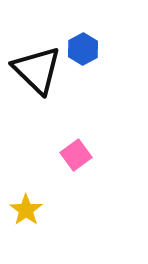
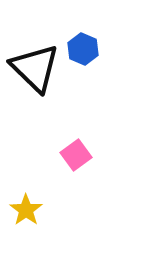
blue hexagon: rotated 8 degrees counterclockwise
black triangle: moved 2 px left, 2 px up
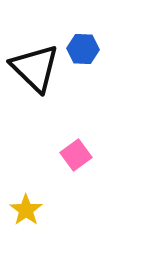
blue hexagon: rotated 20 degrees counterclockwise
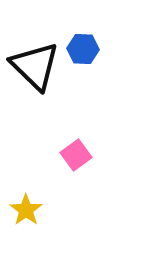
black triangle: moved 2 px up
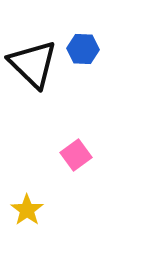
black triangle: moved 2 px left, 2 px up
yellow star: moved 1 px right
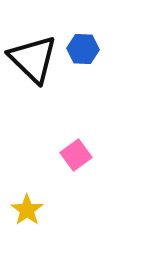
black triangle: moved 5 px up
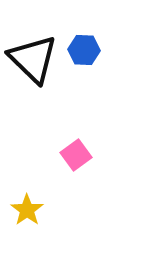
blue hexagon: moved 1 px right, 1 px down
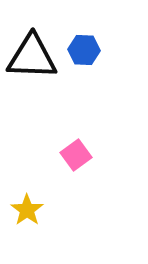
black triangle: moved 1 px left, 2 px up; rotated 42 degrees counterclockwise
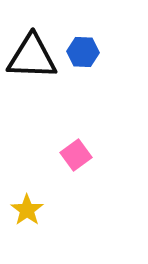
blue hexagon: moved 1 px left, 2 px down
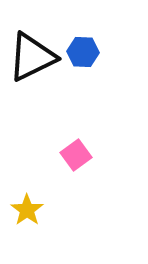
black triangle: rotated 28 degrees counterclockwise
